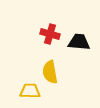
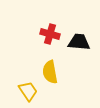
yellow trapezoid: moved 2 px left; rotated 55 degrees clockwise
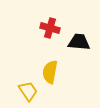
red cross: moved 6 px up
yellow semicircle: rotated 20 degrees clockwise
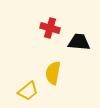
yellow semicircle: moved 3 px right, 1 px down
yellow trapezoid: rotated 85 degrees clockwise
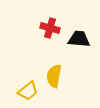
black trapezoid: moved 3 px up
yellow semicircle: moved 1 px right, 3 px down
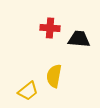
red cross: rotated 12 degrees counterclockwise
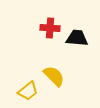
black trapezoid: moved 2 px left, 1 px up
yellow semicircle: rotated 125 degrees clockwise
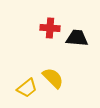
yellow semicircle: moved 1 px left, 2 px down
yellow trapezoid: moved 1 px left, 3 px up
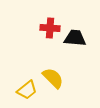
black trapezoid: moved 2 px left
yellow trapezoid: moved 2 px down
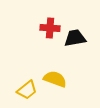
black trapezoid: rotated 15 degrees counterclockwise
yellow semicircle: moved 2 px right, 1 px down; rotated 25 degrees counterclockwise
